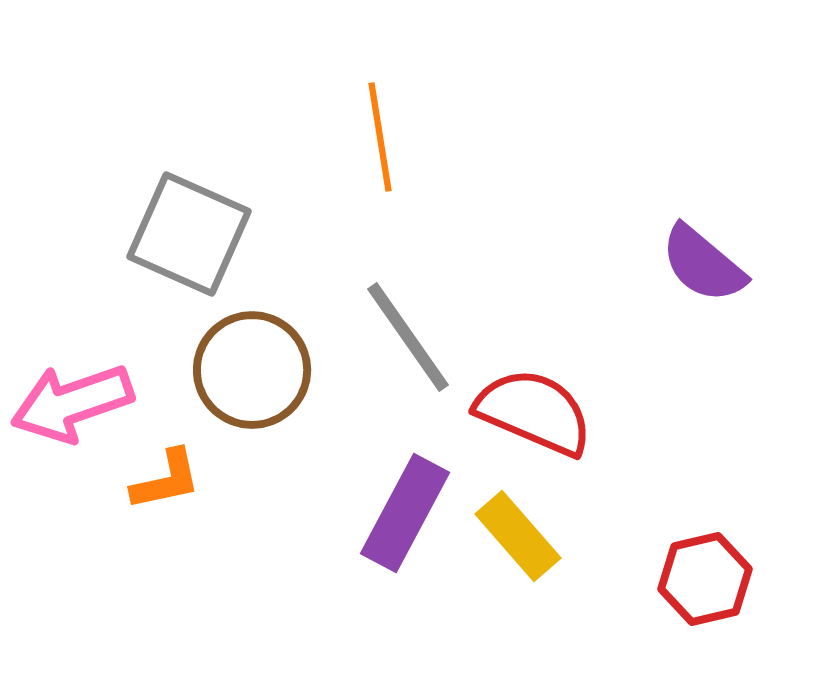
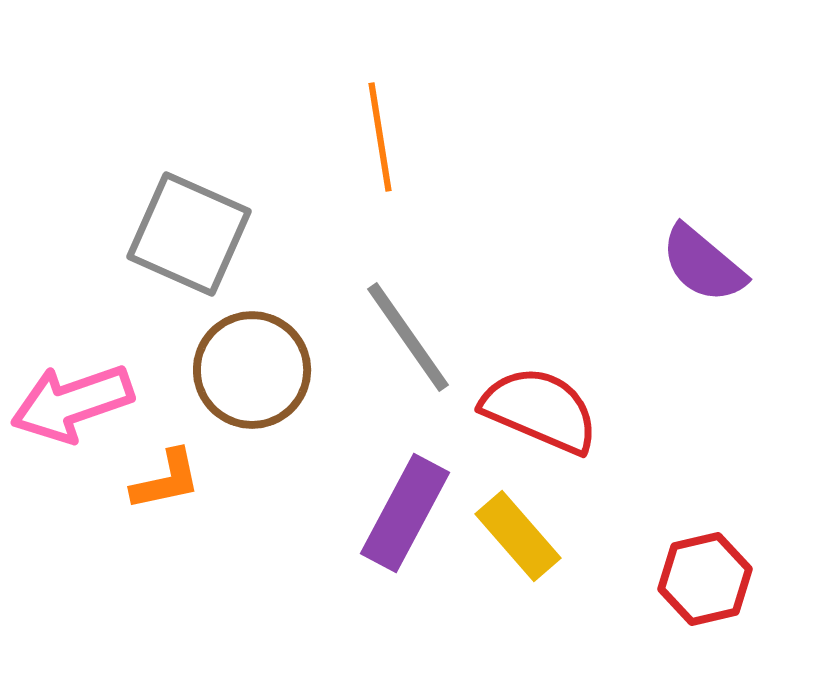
red semicircle: moved 6 px right, 2 px up
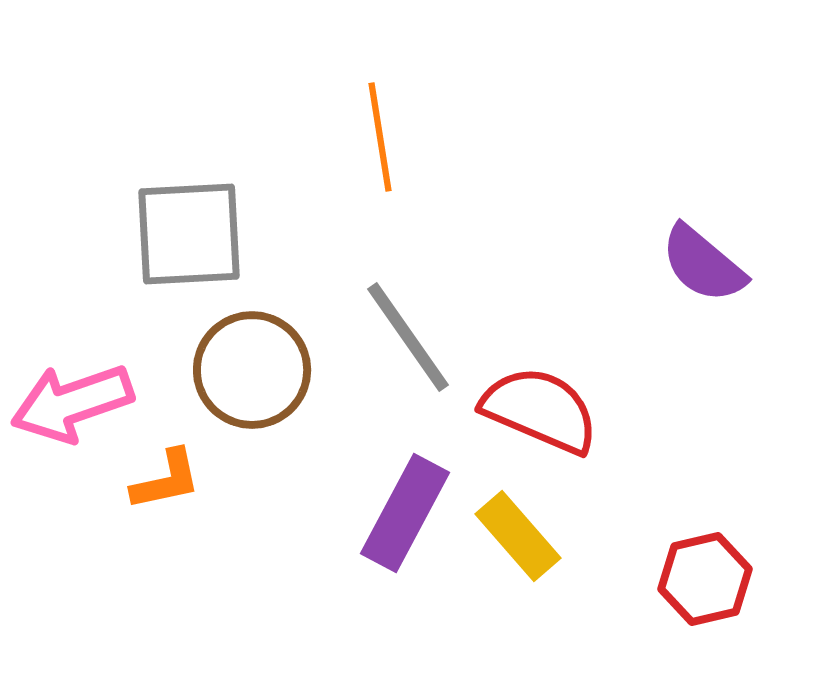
gray square: rotated 27 degrees counterclockwise
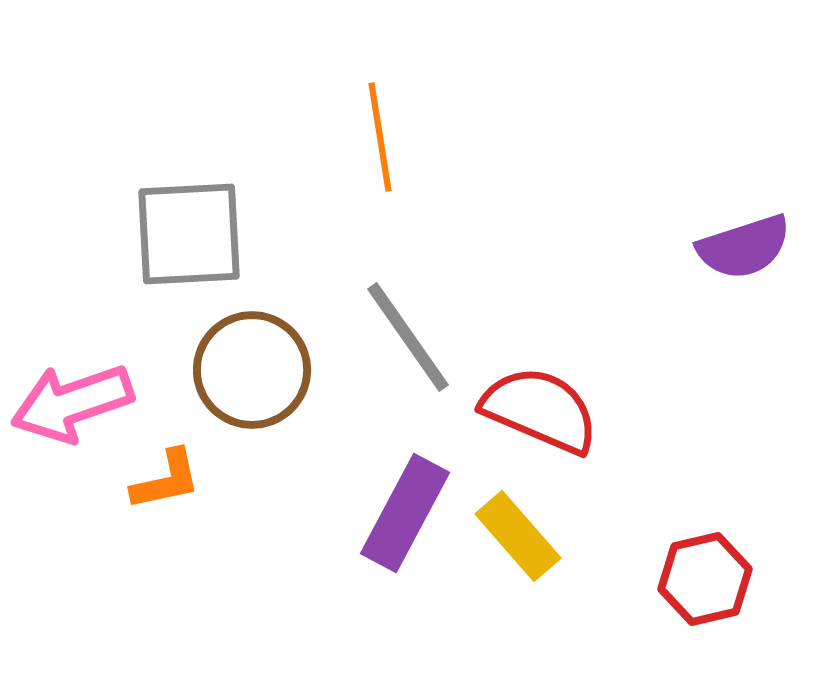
purple semicircle: moved 41 px right, 17 px up; rotated 58 degrees counterclockwise
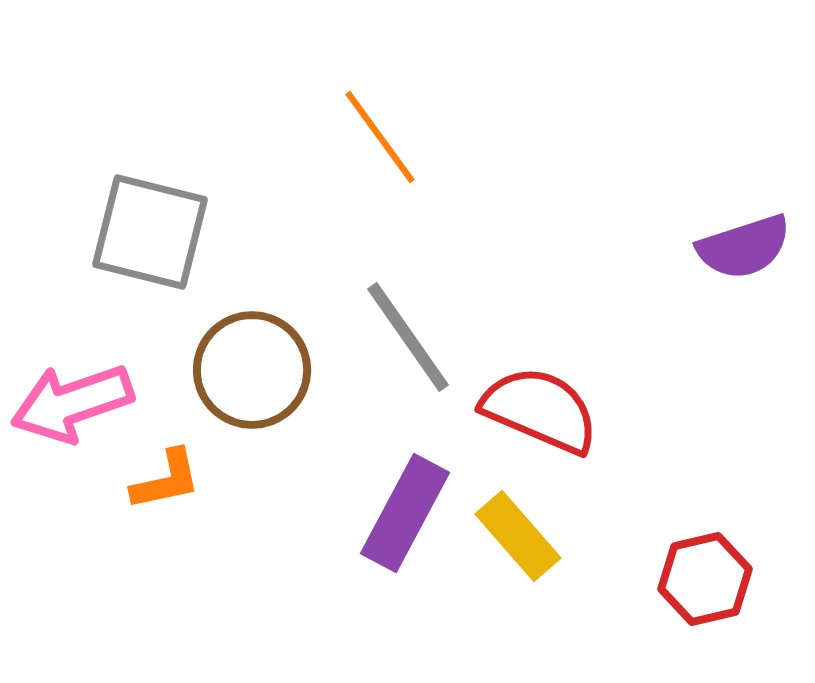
orange line: rotated 27 degrees counterclockwise
gray square: moved 39 px left, 2 px up; rotated 17 degrees clockwise
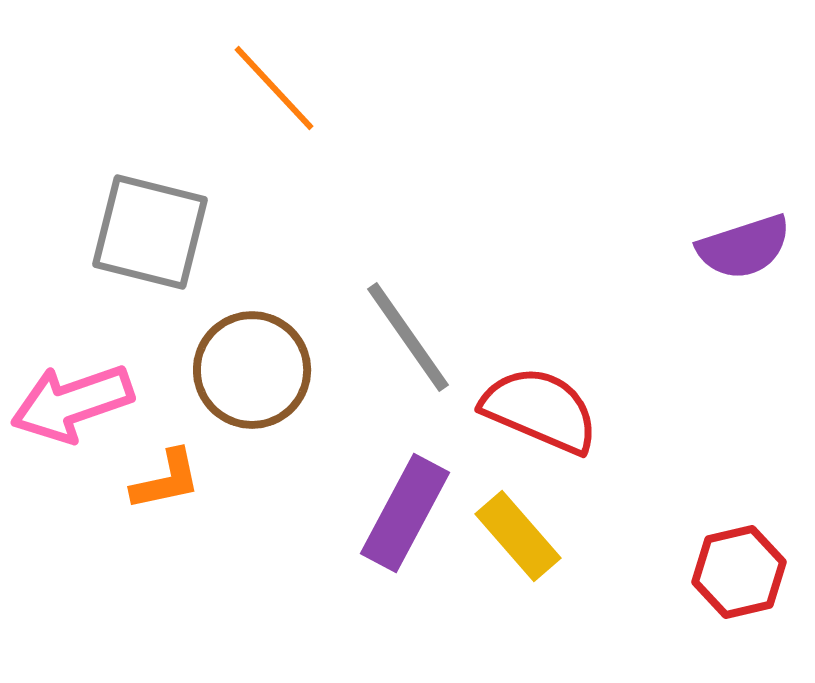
orange line: moved 106 px left, 49 px up; rotated 7 degrees counterclockwise
red hexagon: moved 34 px right, 7 px up
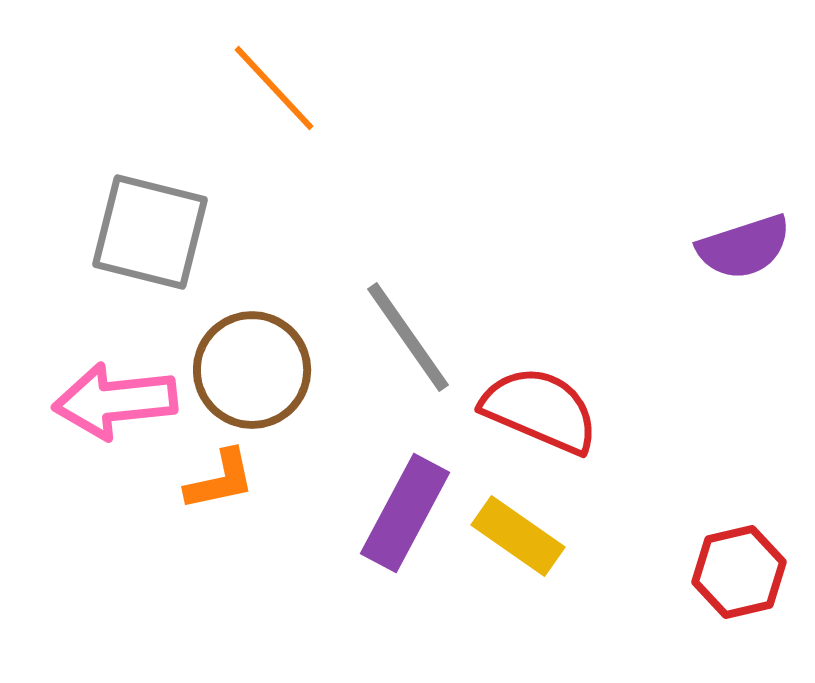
pink arrow: moved 43 px right, 2 px up; rotated 13 degrees clockwise
orange L-shape: moved 54 px right
yellow rectangle: rotated 14 degrees counterclockwise
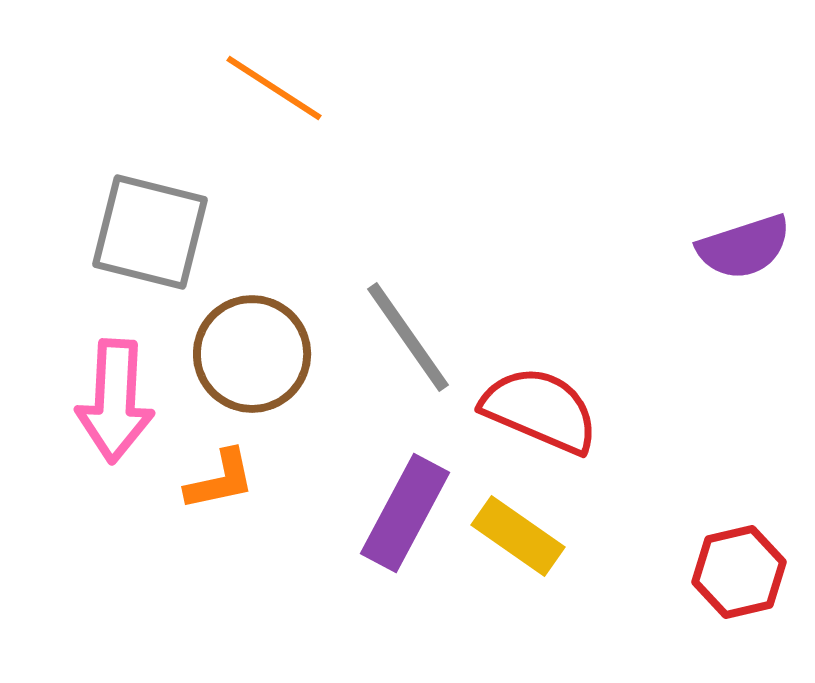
orange line: rotated 14 degrees counterclockwise
brown circle: moved 16 px up
pink arrow: rotated 81 degrees counterclockwise
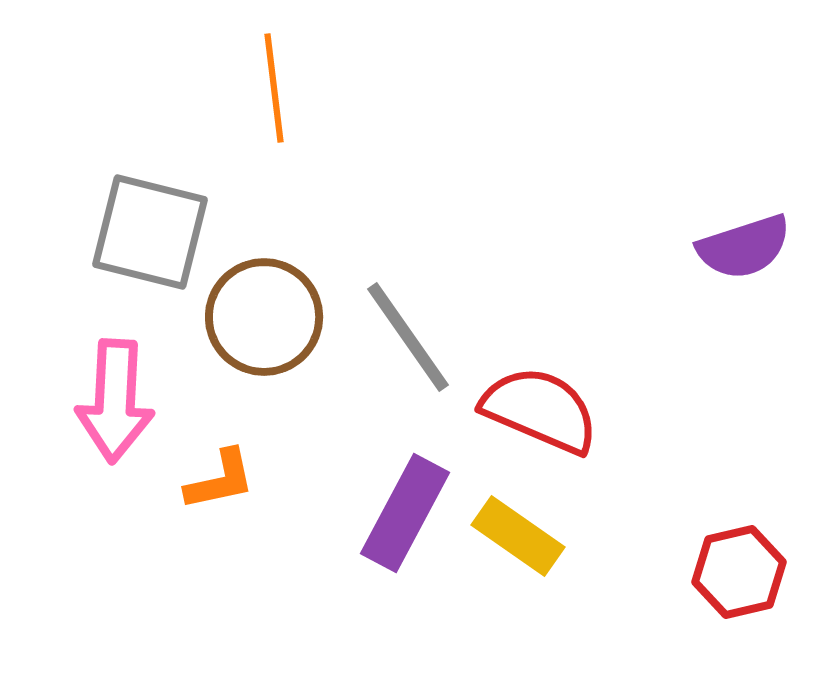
orange line: rotated 50 degrees clockwise
brown circle: moved 12 px right, 37 px up
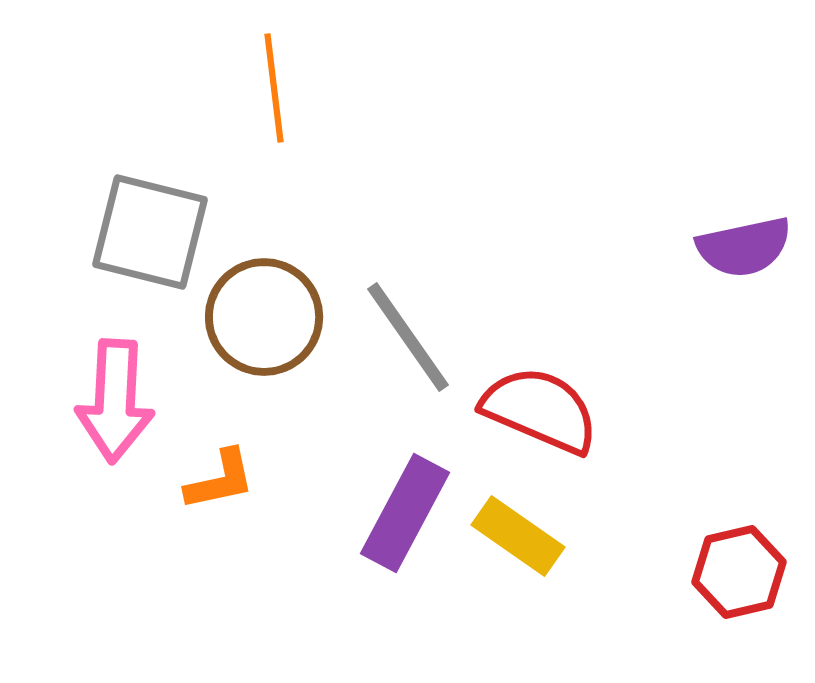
purple semicircle: rotated 6 degrees clockwise
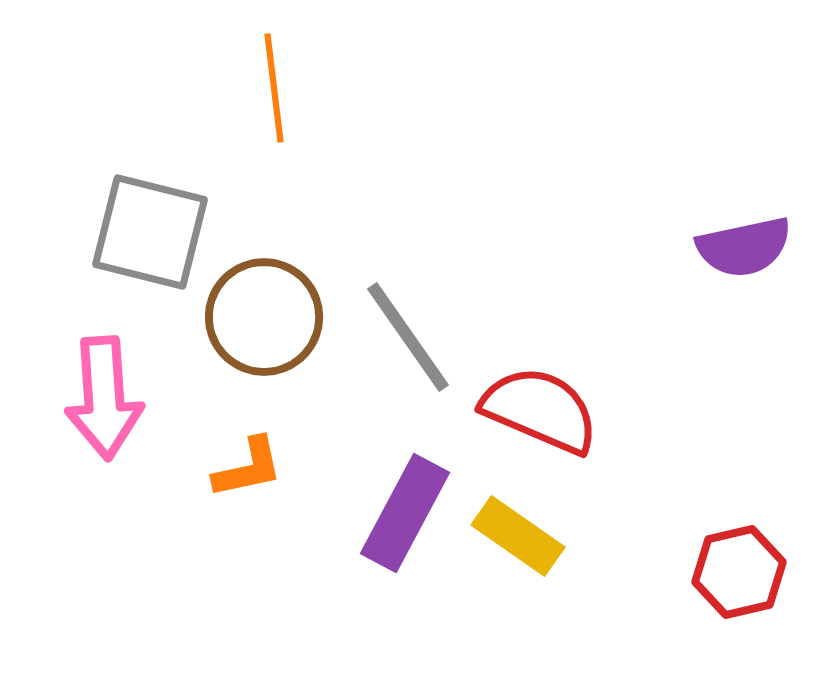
pink arrow: moved 11 px left, 3 px up; rotated 7 degrees counterclockwise
orange L-shape: moved 28 px right, 12 px up
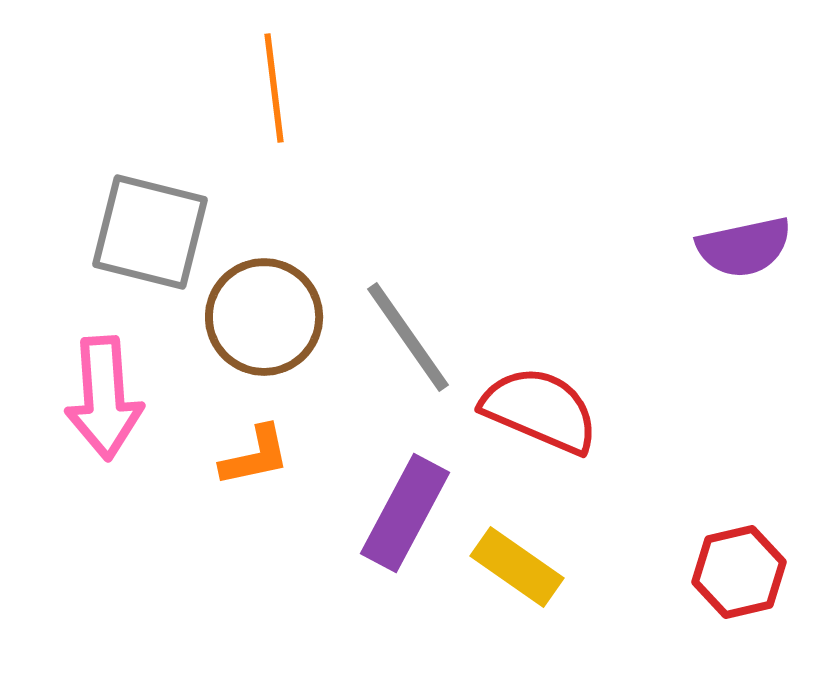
orange L-shape: moved 7 px right, 12 px up
yellow rectangle: moved 1 px left, 31 px down
